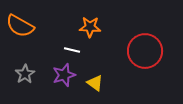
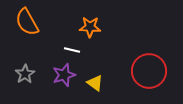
orange semicircle: moved 7 px right, 4 px up; rotated 32 degrees clockwise
red circle: moved 4 px right, 20 px down
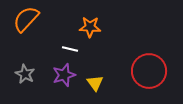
orange semicircle: moved 1 px left, 3 px up; rotated 72 degrees clockwise
white line: moved 2 px left, 1 px up
gray star: rotated 12 degrees counterclockwise
yellow triangle: rotated 18 degrees clockwise
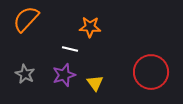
red circle: moved 2 px right, 1 px down
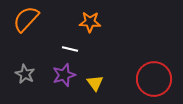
orange star: moved 5 px up
red circle: moved 3 px right, 7 px down
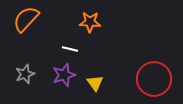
gray star: rotated 24 degrees clockwise
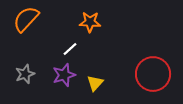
white line: rotated 56 degrees counterclockwise
red circle: moved 1 px left, 5 px up
yellow triangle: rotated 18 degrees clockwise
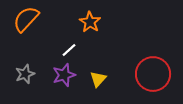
orange star: rotated 30 degrees clockwise
white line: moved 1 px left, 1 px down
yellow triangle: moved 3 px right, 4 px up
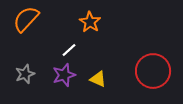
red circle: moved 3 px up
yellow triangle: rotated 48 degrees counterclockwise
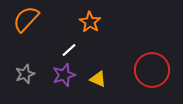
red circle: moved 1 px left, 1 px up
